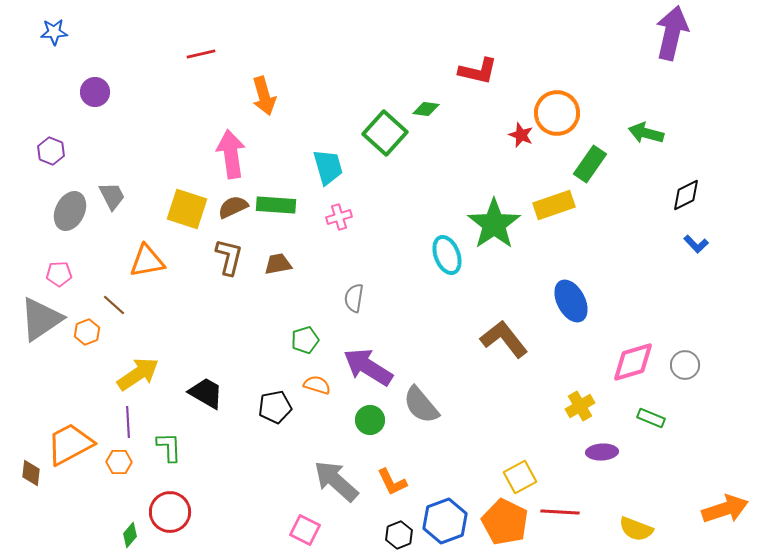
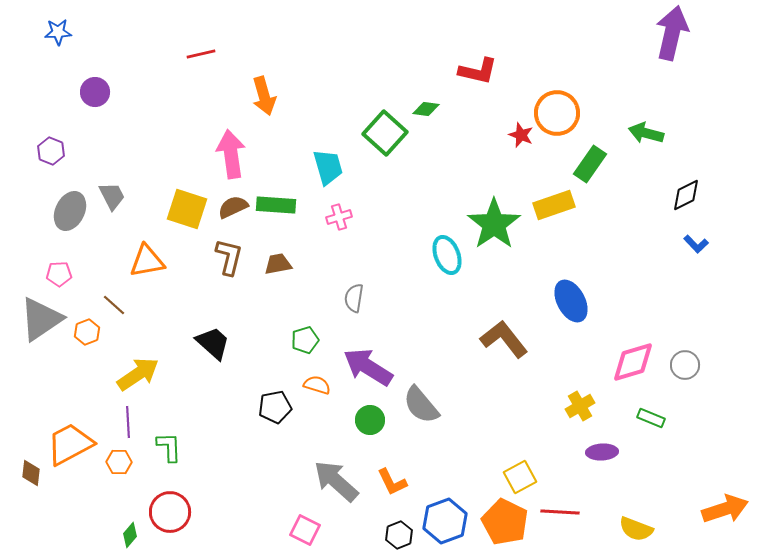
blue star at (54, 32): moved 4 px right
black trapezoid at (206, 393): moved 7 px right, 50 px up; rotated 12 degrees clockwise
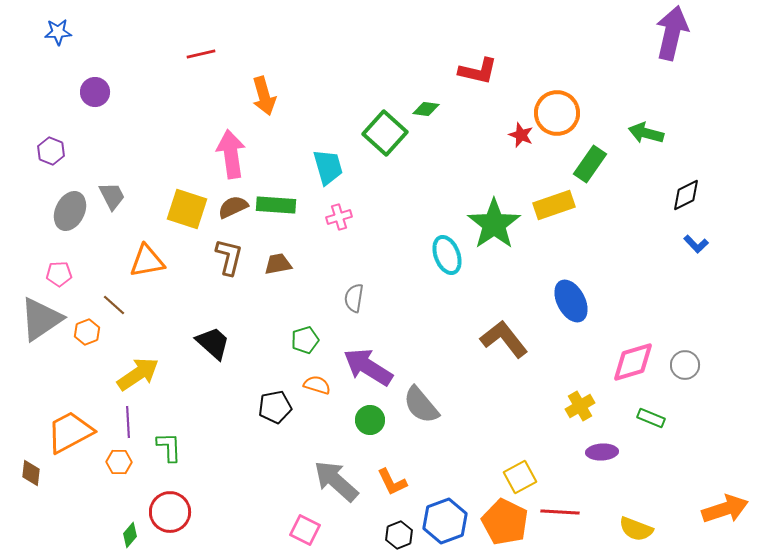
orange trapezoid at (70, 444): moved 12 px up
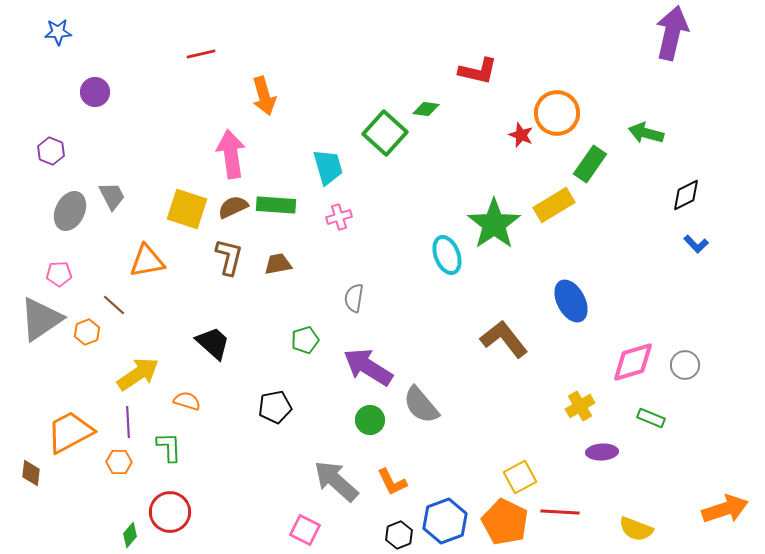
yellow rectangle at (554, 205): rotated 12 degrees counterclockwise
orange semicircle at (317, 385): moved 130 px left, 16 px down
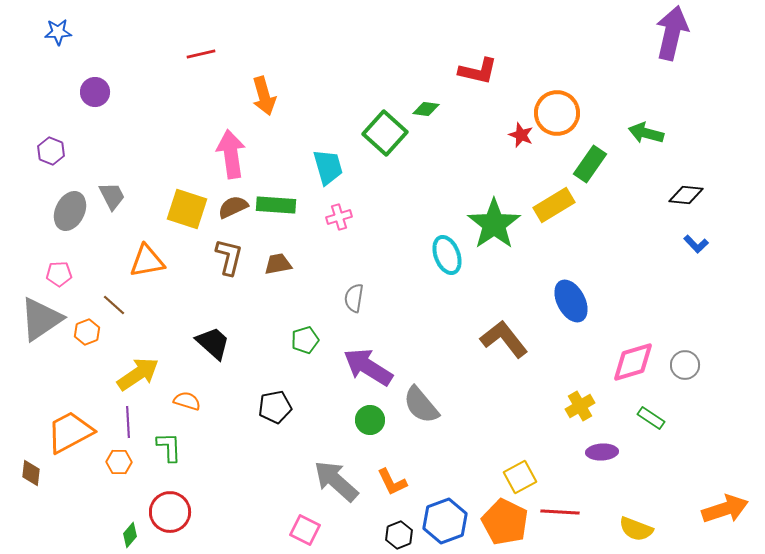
black diamond at (686, 195): rotated 32 degrees clockwise
green rectangle at (651, 418): rotated 12 degrees clockwise
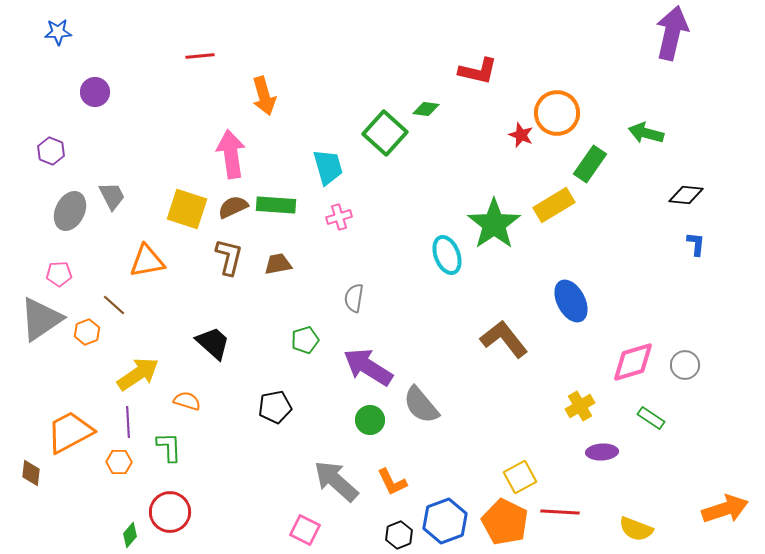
red line at (201, 54): moved 1 px left, 2 px down; rotated 8 degrees clockwise
blue L-shape at (696, 244): rotated 130 degrees counterclockwise
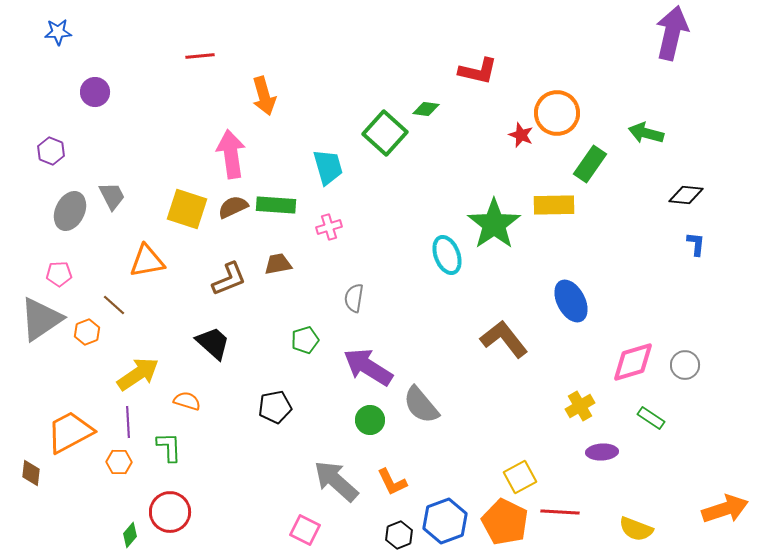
yellow rectangle at (554, 205): rotated 30 degrees clockwise
pink cross at (339, 217): moved 10 px left, 10 px down
brown L-shape at (229, 257): moved 22 px down; rotated 54 degrees clockwise
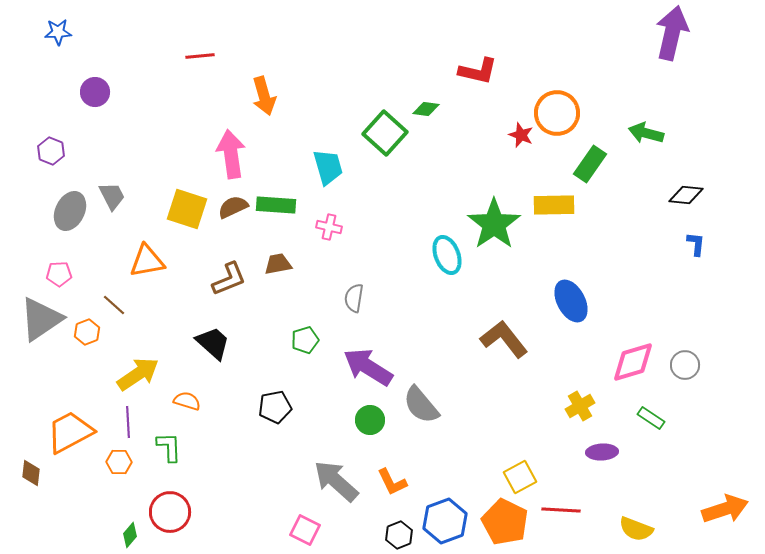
pink cross at (329, 227): rotated 30 degrees clockwise
red line at (560, 512): moved 1 px right, 2 px up
